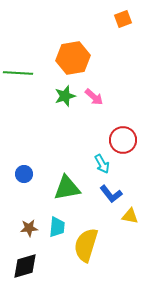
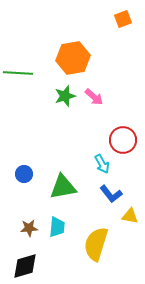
green triangle: moved 4 px left, 1 px up
yellow semicircle: moved 10 px right, 1 px up
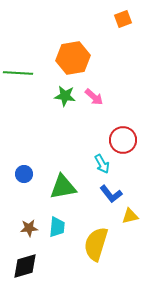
green star: rotated 25 degrees clockwise
yellow triangle: rotated 24 degrees counterclockwise
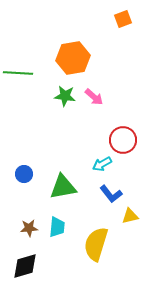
cyan arrow: rotated 90 degrees clockwise
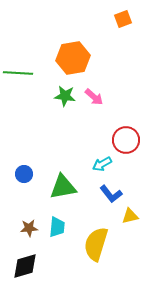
red circle: moved 3 px right
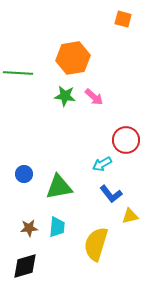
orange square: rotated 36 degrees clockwise
green triangle: moved 4 px left
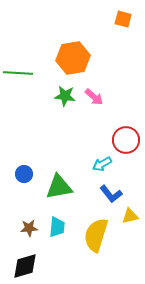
yellow semicircle: moved 9 px up
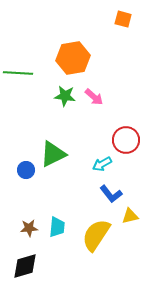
blue circle: moved 2 px right, 4 px up
green triangle: moved 6 px left, 33 px up; rotated 16 degrees counterclockwise
yellow semicircle: rotated 16 degrees clockwise
